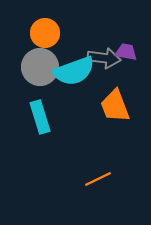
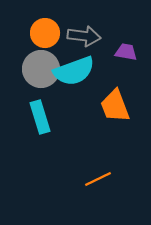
gray arrow: moved 20 px left, 22 px up
gray circle: moved 1 px right, 2 px down
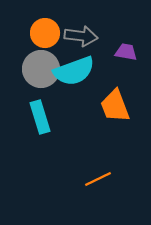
gray arrow: moved 3 px left
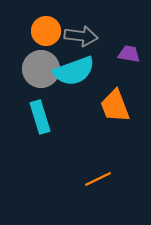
orange circle: moved 1 px right, 2 px up
purple trapezoid: moved 3 px right, 2 px down
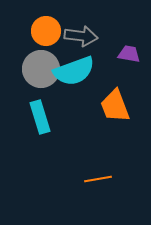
orange line: rotated 16 degrees clockwise
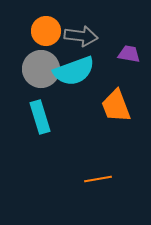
orange trapezoid: moved 1 px right
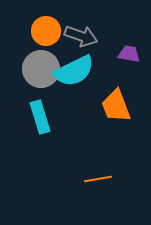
gray arrow: rotated 12 degrees clockwise
cyan semicircle: rotated 6 degrees counterclockwise
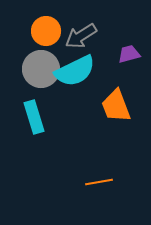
gray arrow: rotated 128 degrees clockwise
purple trapezoid: rotated 25 degrees counterclockwise
cyan semicircle: moved 1 px right
cyan rectangle: moved 6 px left
orange line: moved 1 px right, 3 px down
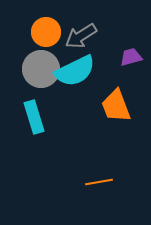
orange circle: moved 1 px down
purple trapezoid: moved 2 px right, 3 px down
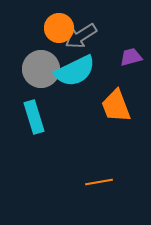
orange circle: moved 13 px right, 4 px up
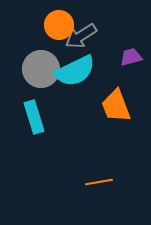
orange circle: moved 3 px up
